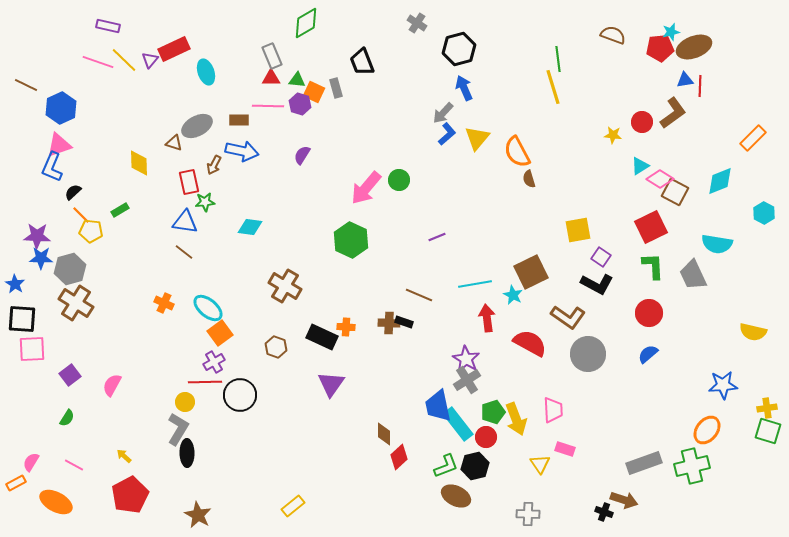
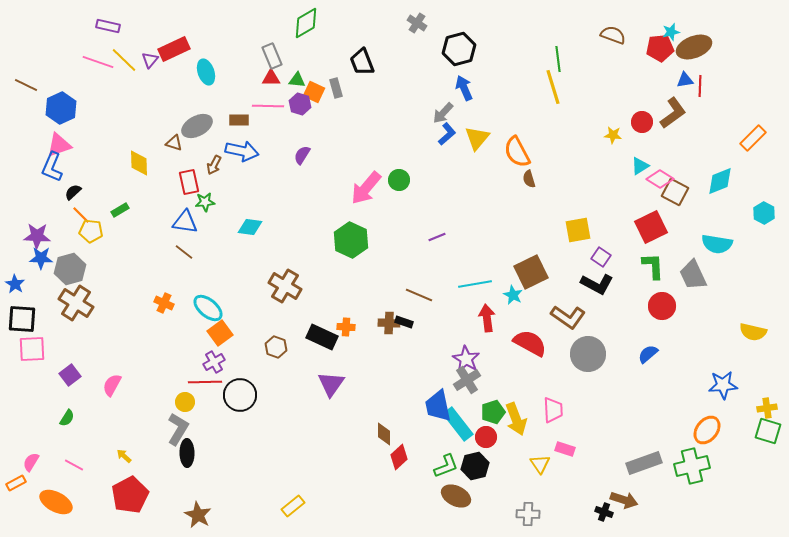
red circle at (649, 313): moved 13 px right, 7 px up
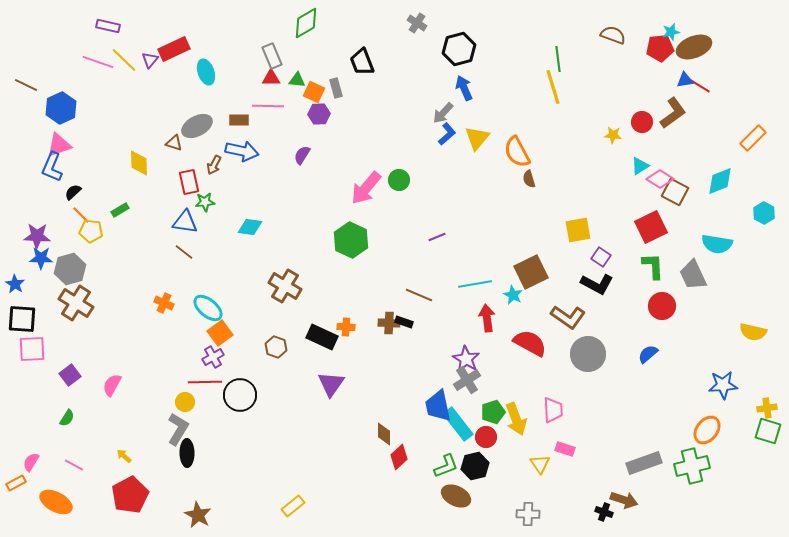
red line at (700, 86): rotated 60 degrees counterclockwise
purple hexagon at (300, 104): moved 19 px right, 10 px down; rotated 20 degrees counterclockwise
purple cross at (214, 362): moved 1 px left, 5 px up
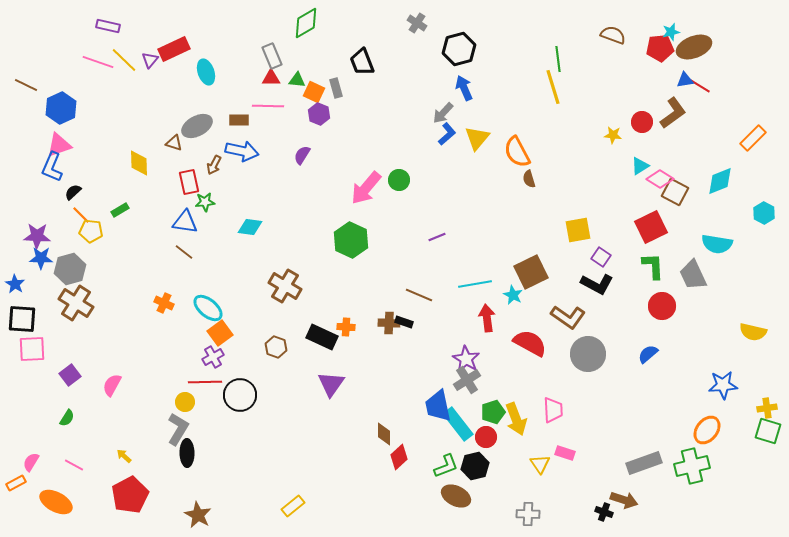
purple hexagon at (319, 114): rotated 25 degrees clockwise
pink rectangle at (565, 449): moved 4 px down
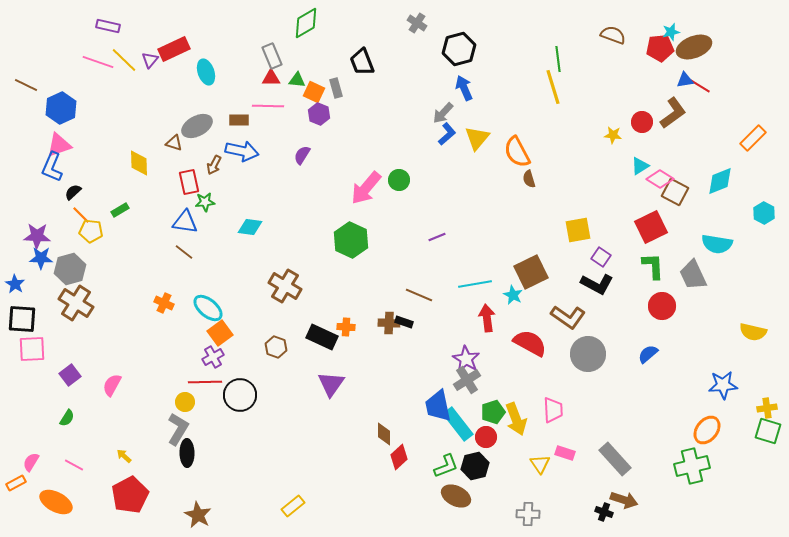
gray rectangle at (644, 463): moved 29 px left, 4 px up; rotated 68 degrees clockwise
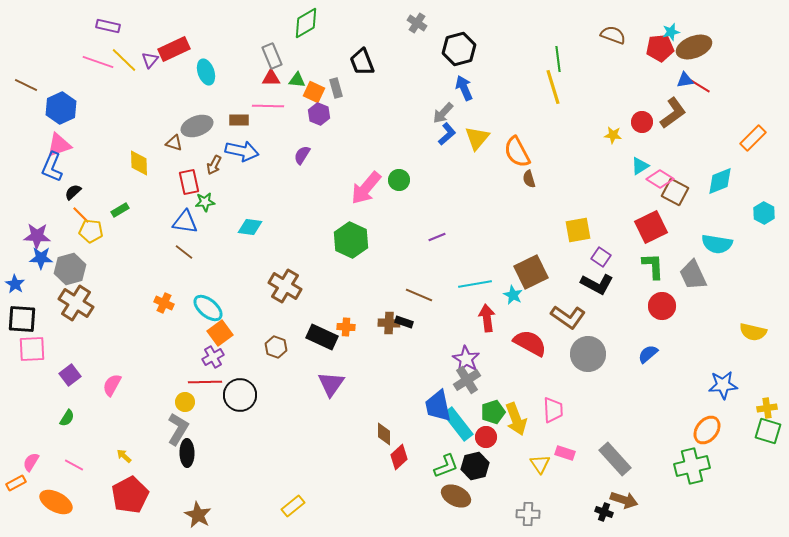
gray ellipse at (197, 126): rotated 8 degrees clockwise
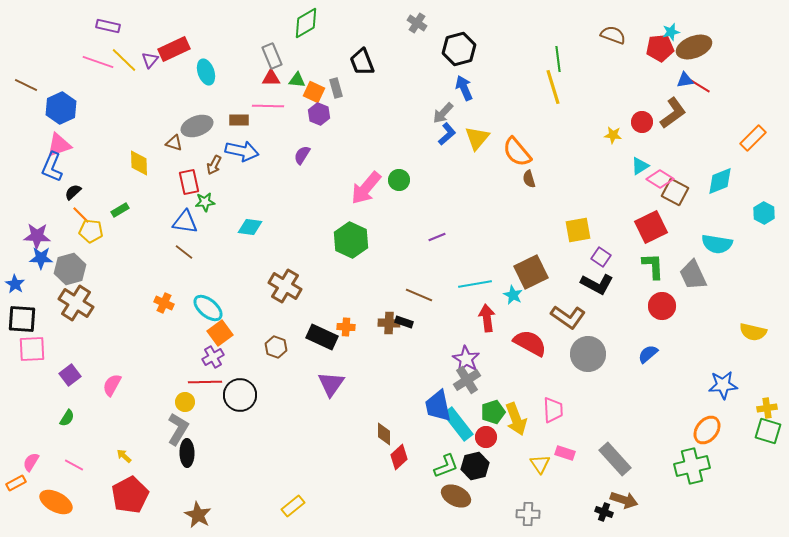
orange semicircle at (517, 152): rotated 12 degrees counterclockwise
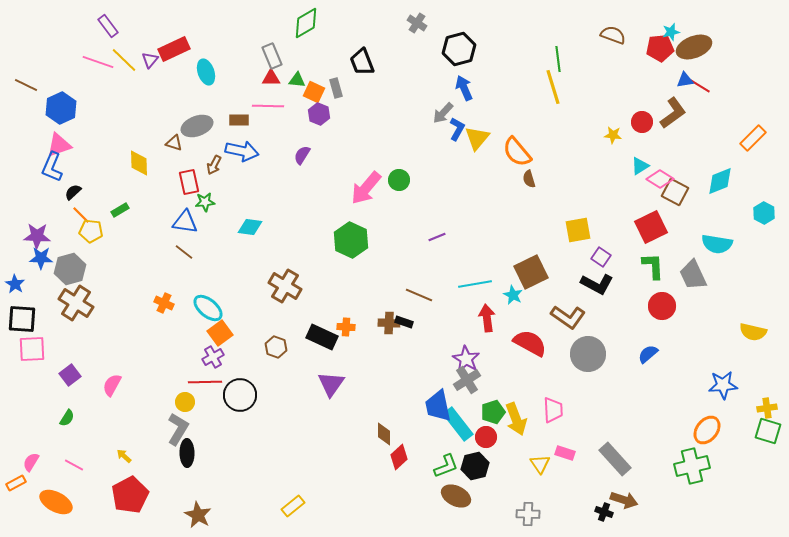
purple rectangle at (108, 26): rotated 40 degrees clockwise
blue L-shape at (447, 134): moved 10 px right, 5 px up; rotated 20 degrees counterclockwise
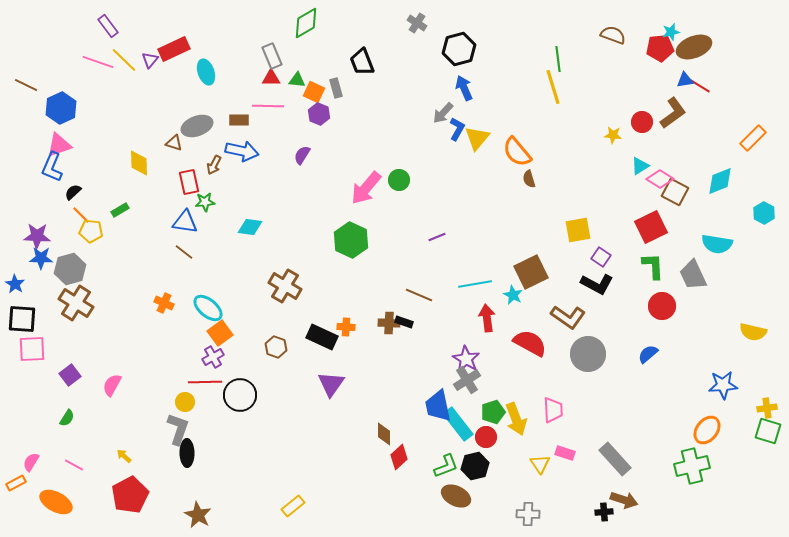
gray L-shape at (178, 429): rotated 12 degrees counterclockwise
black cross at (604, 512): rotated 24 degrees counterclockwise
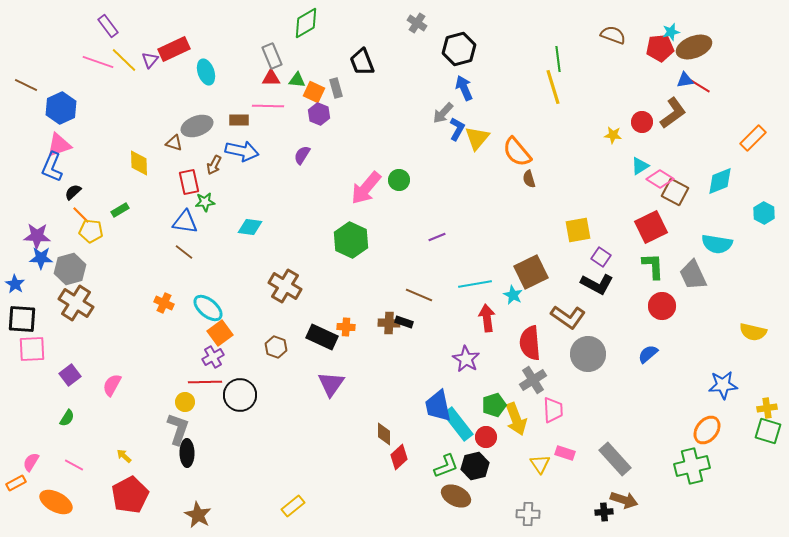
red semicircle at (530, 343): rotated 124 degrees counterclockwise
gray cross at (467, 380): moved 66 px right
green pentagon at (493, 412): moved 1 px right, 7 px up
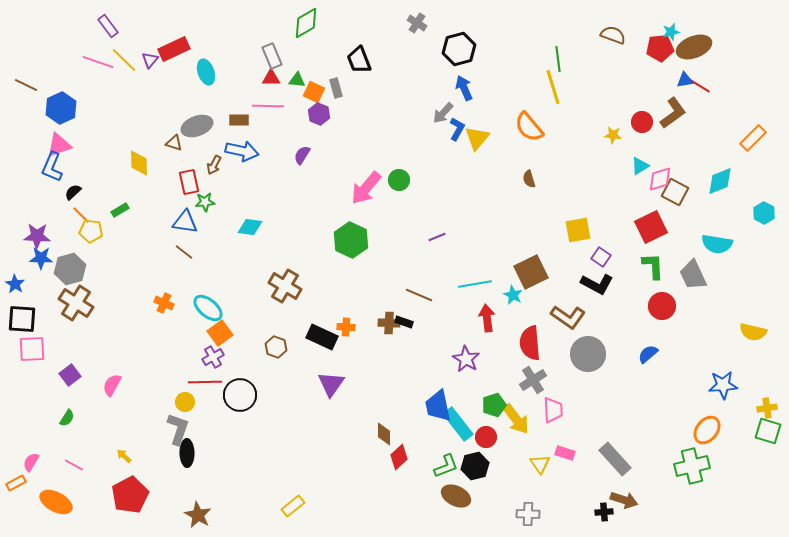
black trapezoid at (362, 62): moved 3 px left, 2 px up
orange semicircle at (517, 152): moved 12 px right, 25 px up
pink diamond at (660, 179): rotated 48 degrees counterclockwise
yellow arrow at (516, 419): rotated 16 degrees counterclockwise
